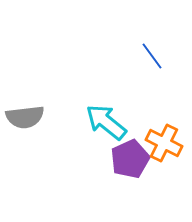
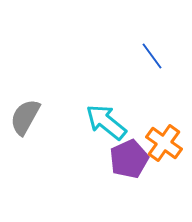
gray semicircle: rotated 126 degrees clockwise
orange cross: rotated 9 degrees clockwise
purple pentagon: moved 1 px left
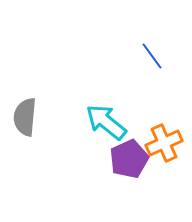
gray semicircle: rotated 24 degrees counterclockwise
orange cross: rotated 30 degrees clockwise
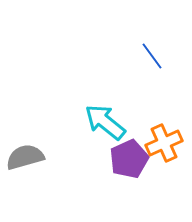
gray semicircle: moved 40 px down; rotated 69 degrees clockwise
cyan arrow: moved 1 px left
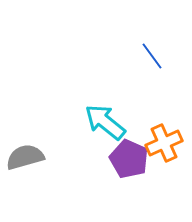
purple pentagon: rotated 24 degrees counterclockwise
